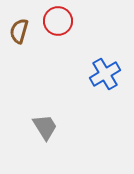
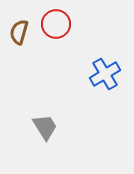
red circle: moved 2 px left, 3 px down
brown semicircle: moved 1 px down
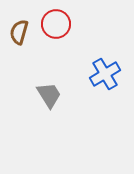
gray trapezoid: moved 4 px right, 32 px up
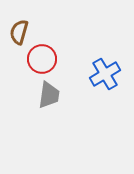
red circle: moved 14 px left, 35 px down
gray trapezoid: rotated 40 degrees clockwise
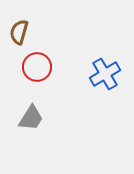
red circle: moved 5 px left, 8 px down
gray trapezoid: moved 18 px left, 23 px down; rotated 24 degrees clockwise
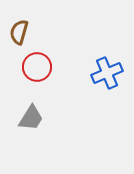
blue cross: moved 2 px right, 1 px up; rotated 8 degrees clockwise
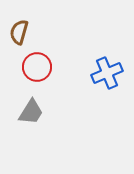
gray trapezoid: moved 6 px up
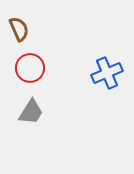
brown semicircle: moved 3 px up; rotated 140 degrees clockwise
red circle: moved 7 px left, 1 px down
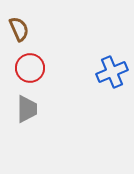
blue cross: moved 5 px right, 1 px up
gray trapezoid: moved 4 px left, 3 px up; rotated 32 degrees counterclockwise
